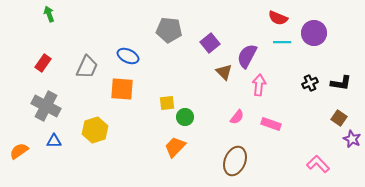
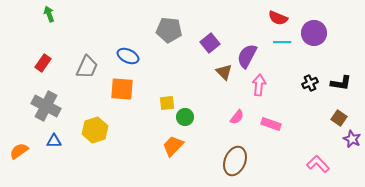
orange trapezoid: moved 2 px left, 1 px up
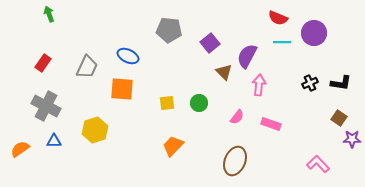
green circle: moved 14 px right, 14 px up
purple star: rotated 24 degrees counterclockwise
orange semicircle: moved 1 px right, 2 px up
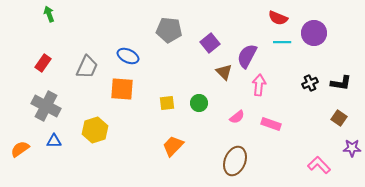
pink semicircle: rotated 14 degrees clockwise
purple star: moved 9 px down
pink L-shape: moved 1 px right, 1 px down
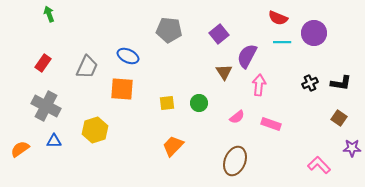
purple square: moved 9 px right, 9 px up
brown triangle: rotated 12 degrees clockwise
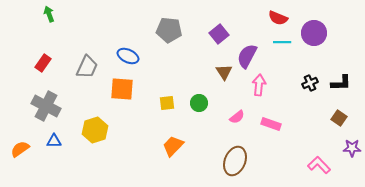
black L-shape: rotated 10 degrees counterclockwise
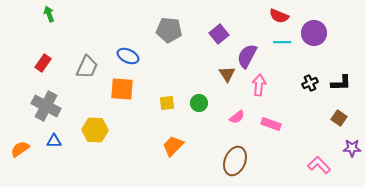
red semicircle: moved 1 px right, 2 px up
brown triangle: moved 3 px right, 2 px down
yellow hexagon: rotated 20 degrees clockwise
